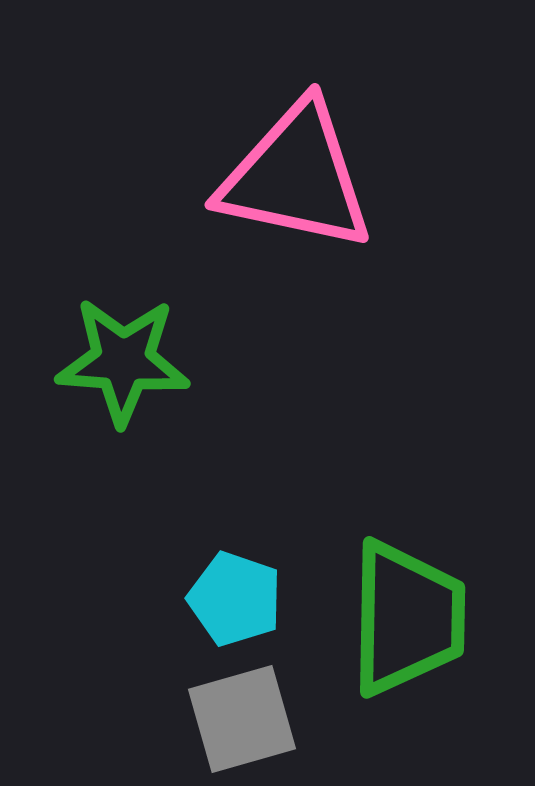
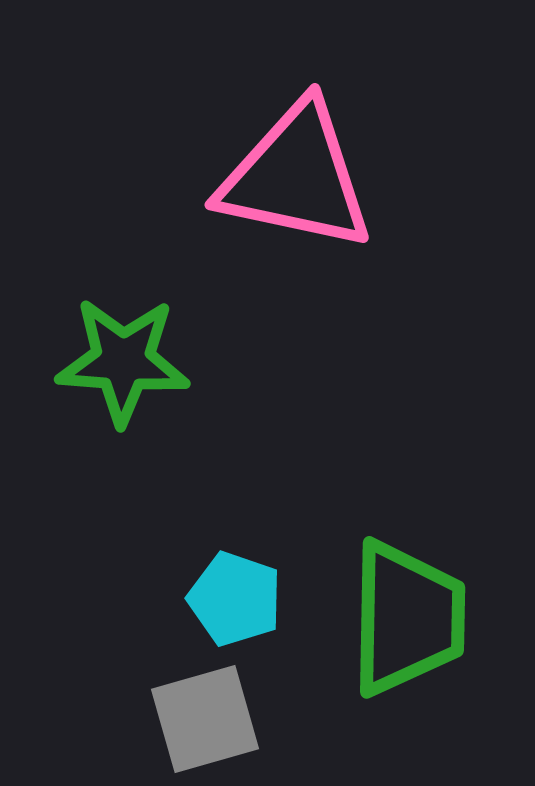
gray square: moved 37 px left
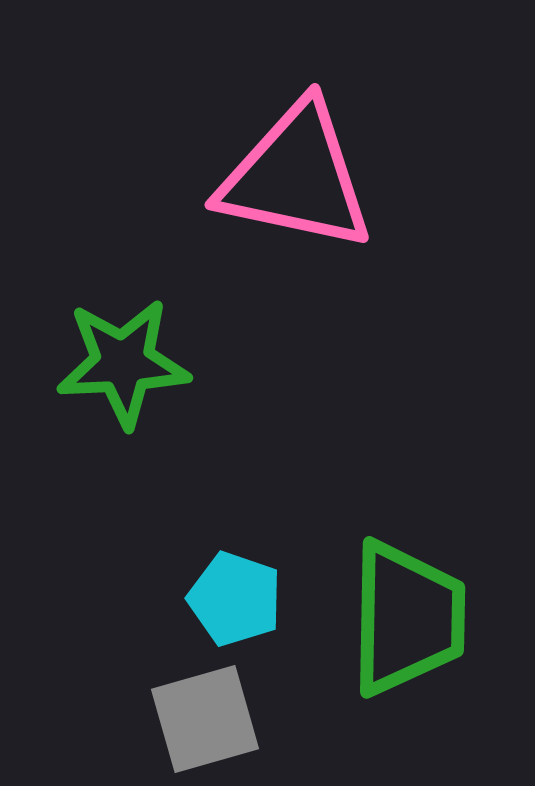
green star: moved 2 px down; rotated 7 degrees counterclockwise
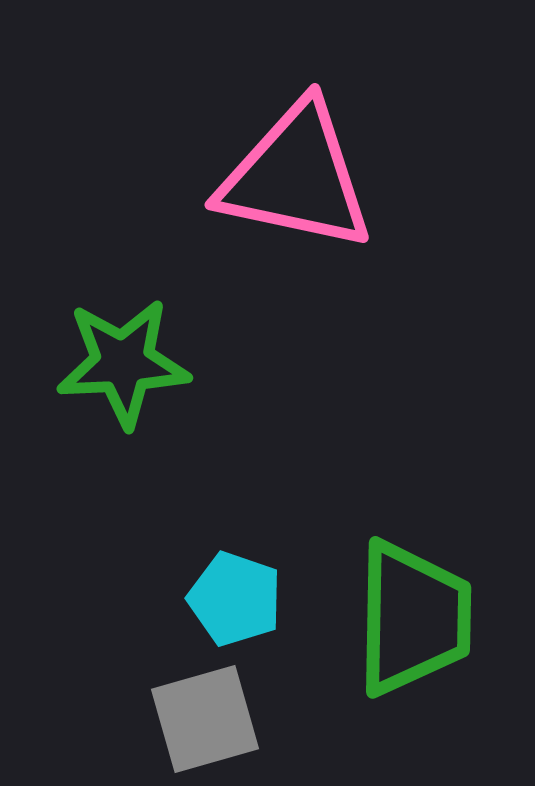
green trapezoid: moved 6 px right
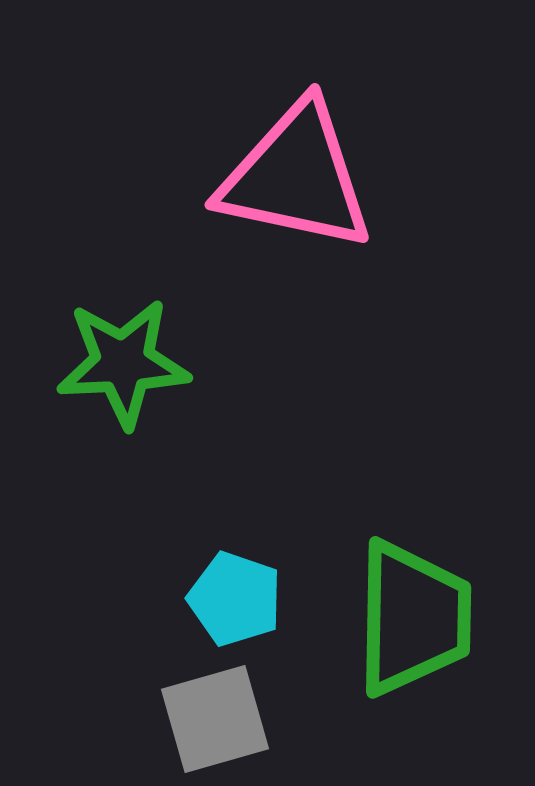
gray square: moved 10 px right
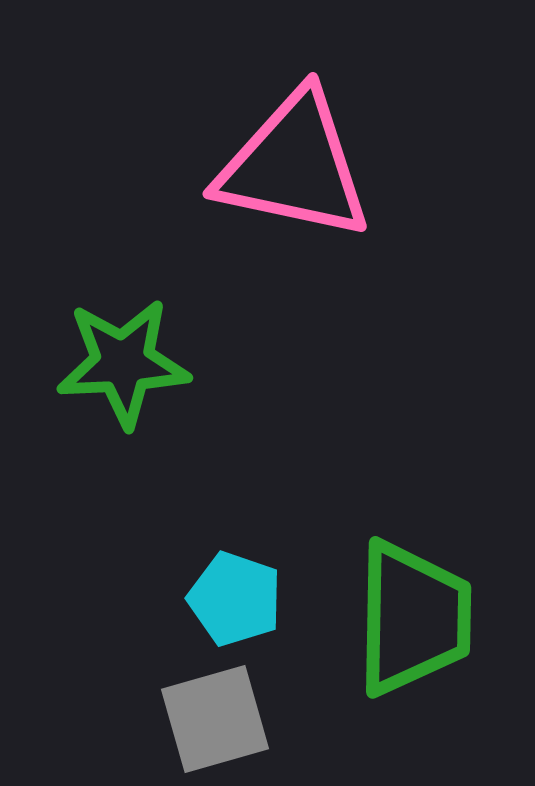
pink triangle: moved 2 px left, 11 px up
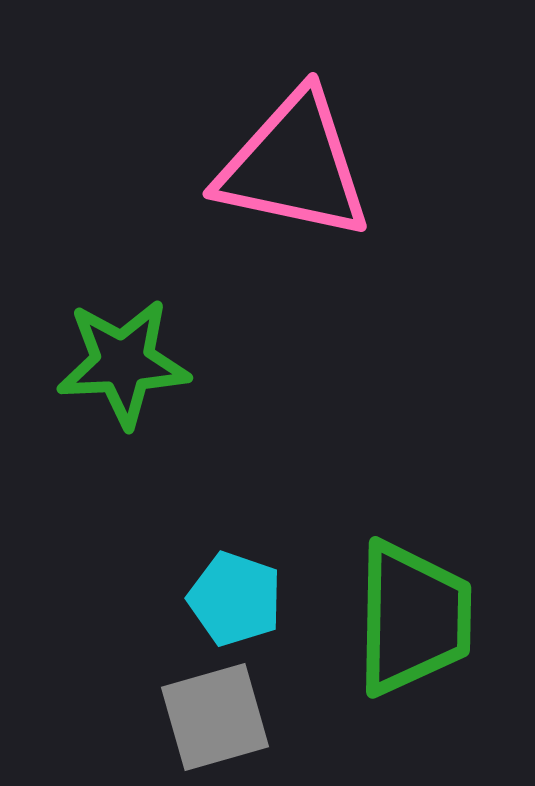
gray square: moved 2 px up
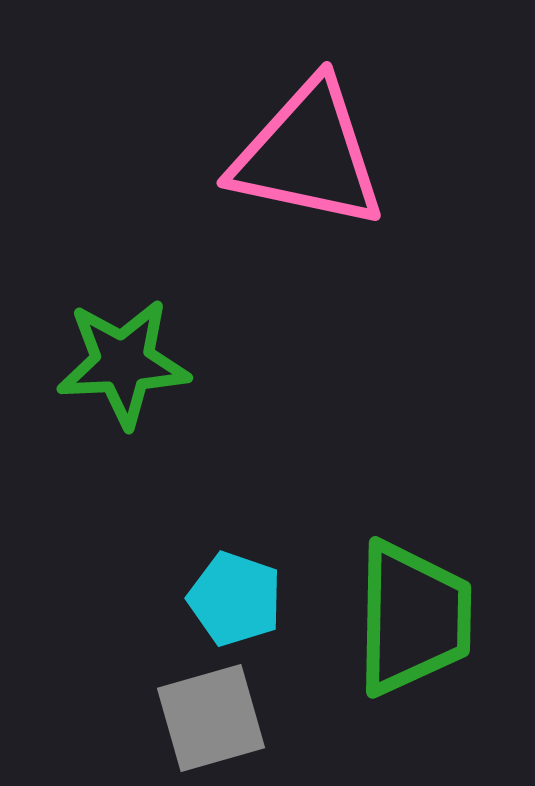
pink triangle: moved 14 px right, 11 px up
gray square: moved 4 px left, 1 px down
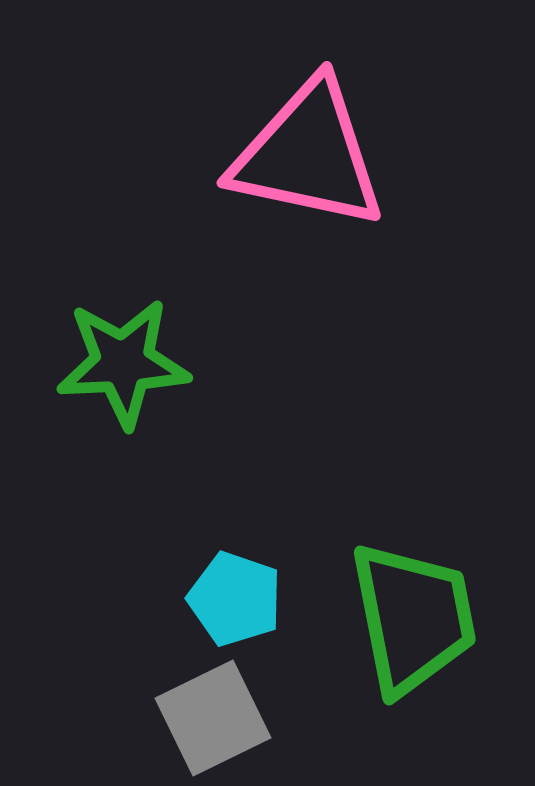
green trapezoid: rotated 12 degrees counterclockwise
gray square: moved 2 px right; rotated 10 degrees counterclockwise
